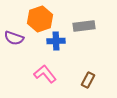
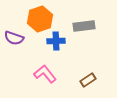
brown rectangle: rotated 28 degrees clockwise
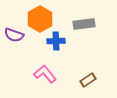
orange hexagon: rotated 10 degrees counterclockwise
gray rectangle: moved 2 px up
purple semicircle: moved 3 px up
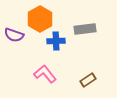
gray rectangle: moved 1 px right, 5 px down
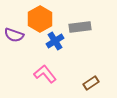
gray rectangle: moved 5 px left, 2 px up
blue cross: moved 1 px left; rotated 30 degrees counterclockwise
brown rectangle: moved 3 px right, 3 px down
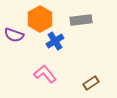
gray rectangle: moved 1 px right, 7 px up
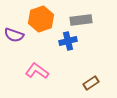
orange hexagon: moved 1 px right; rotated 10 degrees clockwise
blue cross: moved 13 px right; rotated 18 degrees clockwise
pink L-shape: moved 8 px left, 3 px up; rotated 15 degrees counterclockwise
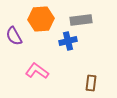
orange hexagon: rotated 15 degrees clockwise
purple semicircle: moved 1 px down; rotated 42 degrees clockwise
brown rectangle: rotated 49 degrees counterclockwise
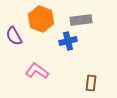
orange hexagon: rotated 25 degrees clockwise
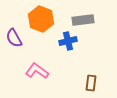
gray rectangle: moved 2 px right
purple semicircle: moved 2 px down
